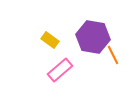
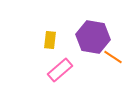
yellow rectangle: rotated 60 degrees clockwise
orange line: moved 2 px down; rotated 30 degrees counterclockwise
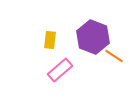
purple hexagon: rotated 12 degrees clockwise
orange line: moved 1 px right, 1 px up
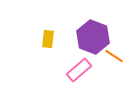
yellow rectangle: moved 2 px left, 1 px up
pink rectangle: moved 19 px right
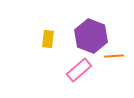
purple hexagon: moved 2 px left, 1 px up
orange line: rotated 36 degrees counterclockwise
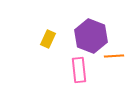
yellow rectangle: rotated 18 degrees clockwise
pink rectangle: rotated 55 degrees counterclockwise
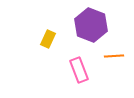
purple hexagon: moved 11 px up
pink rectangle: rotated 15 degrees counterclockwise
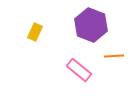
yellow rectangle: moved 13 px left, 7 px up
pink rectangle: rotated 30 degrees counterclockwise
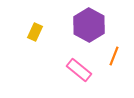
purple hexagon: moved 2 px left; rotated 8 degrees clockwise
orange line: rotated 66 degrees counterclockwise
